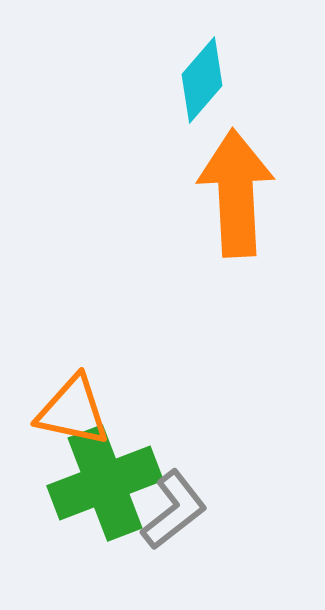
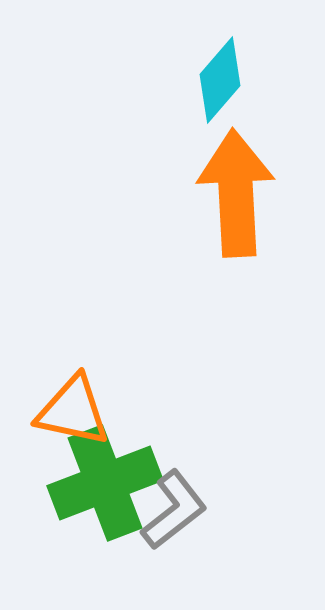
cyan diamond: moved 18 px right
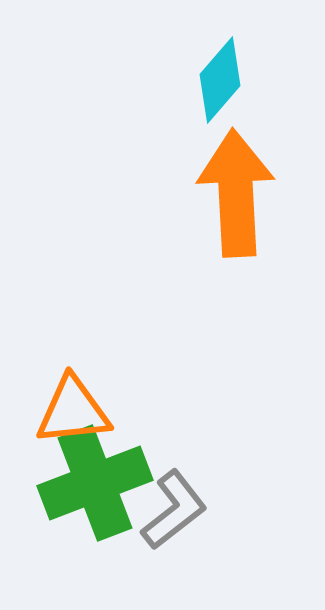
orange triangle: rotated 18 degrees counterclockwise
green cross: moved 10 px left
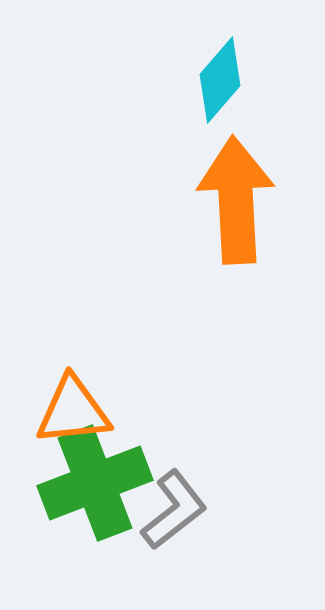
orange arrow: moved 7 px down
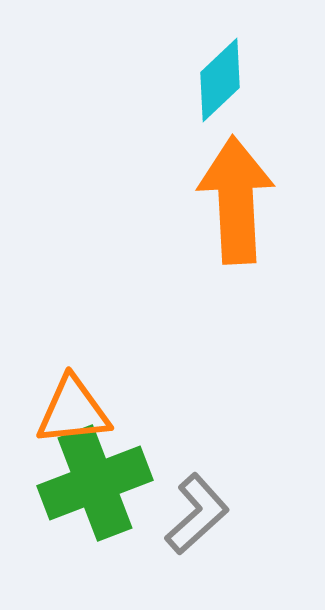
cyan diamond: rotated 6 degrees clockwise
gray L-shape: moved 23 px right, 4 px down; rotated 4 degrees counterclockwise
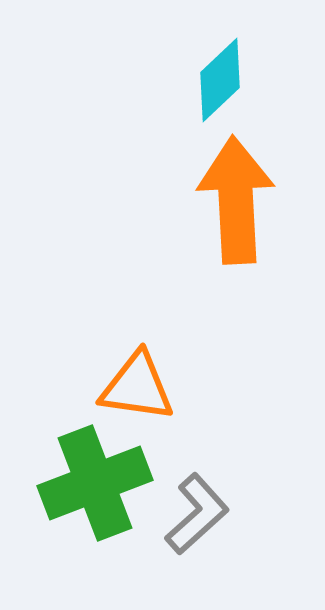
orange triangle: moved 64 px right, 24 px up; rotated 14 degrees clockwise
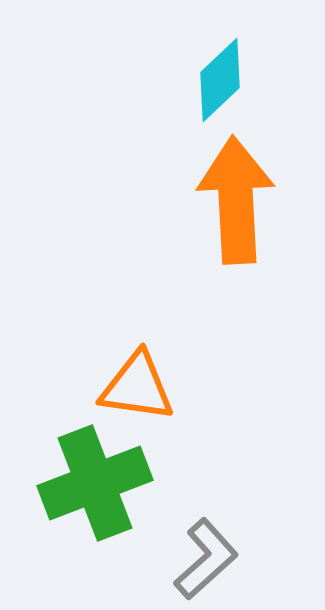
gray L-shape: moved 9 px right, 45 px down
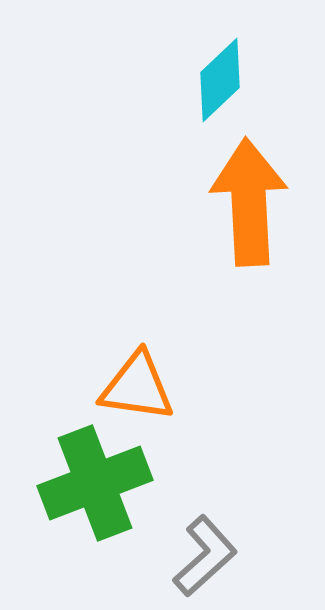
orange arrow: moved 13 px right, 2 px down
gray L-shape: moved 1 px left, 3 px up
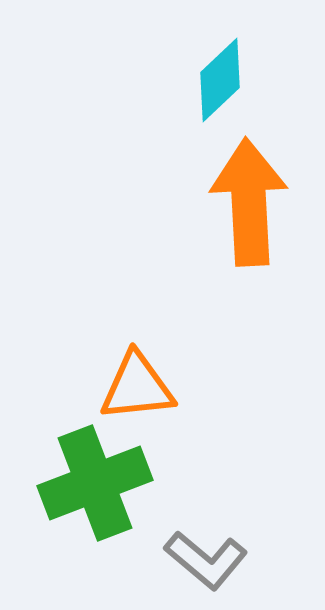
orange triangle: rotated 14 degrees counterclockwise
gray L-shape: moved 1 px right, 4 px down; rotated 82 degrees clockwise
